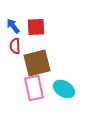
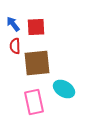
blue arrow: moved 2 px up
brown square: rotated 8 degrees clockwise
pink rectangle: moved 14 px down
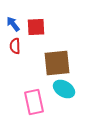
brown square: moved 20 px right
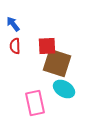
red square: moved 11 px right, 19 px down
brown square: rotated 24 degrees clockwise
pink rectangle: moved 1 px right, 1 px down
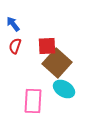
red semicircle: rotated 21 degrees clockwise
brown square: rotated 24 degrees clockwise
pink rectangle: moved 2 px left, 2 px up; rotated 15 degrees clockwise
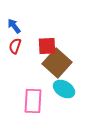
blue arrow: moved 1 px right, 2 px down
